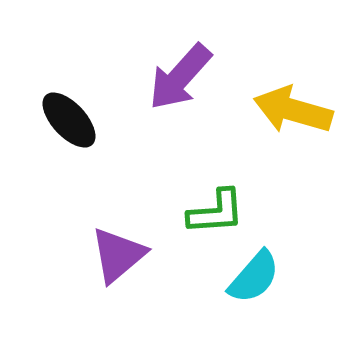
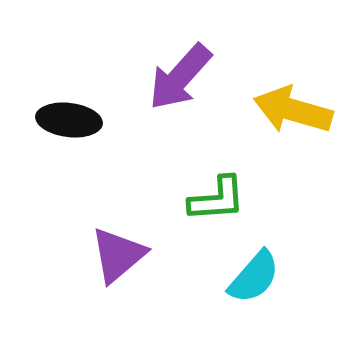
black ellipse: rotated 40 degrees counterclockwise
green L-shape: moved 1 px right, 13 px up
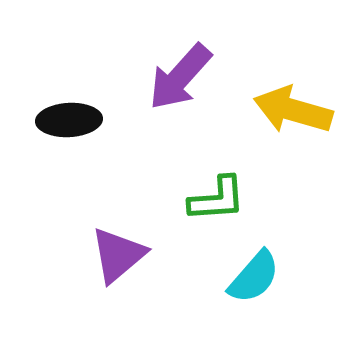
black ellipse: rotated 10 degrees counterclockwise
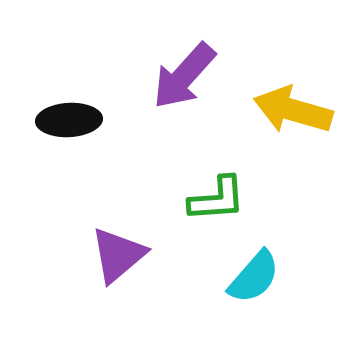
purple arrow: moved 4 px right, 1 px up
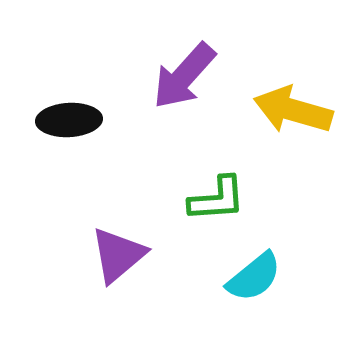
cyan semicircle: rotated 10 degrees clockwise
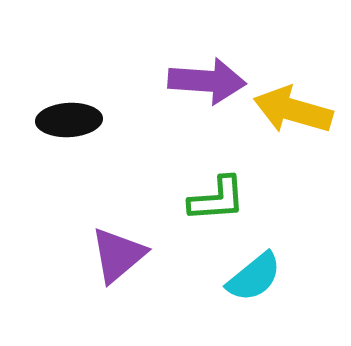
purple arrow: moved 23 px right, 5 px down; rotated 128 degrees counterclockwise
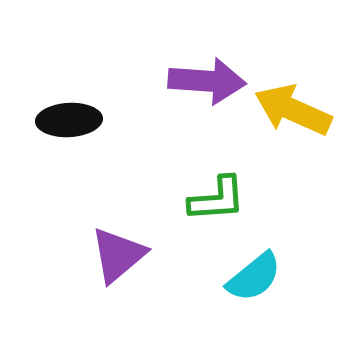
yellow arrow: rotated 8 degrees clockwise
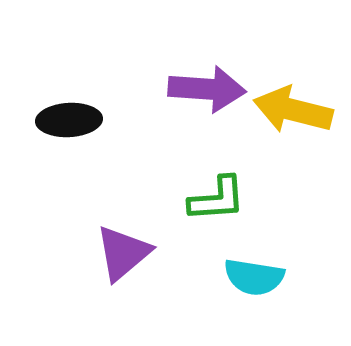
purple arrow: moved 8 px down
yellow arrow: rotated 10 degrees counterclockwise
purple triangle: moved 5 px right, 2 px up
cyan semicircle: rotated 48 degrees clockwise
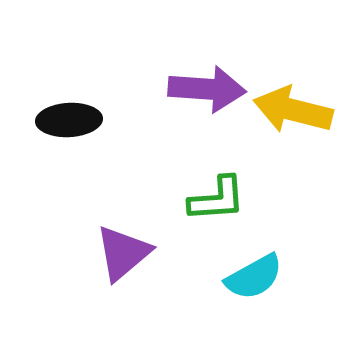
cyan semicircle: rotated 38 degrees counterclockwise
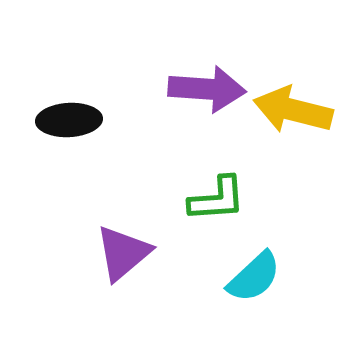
cyan semicircle: rotated 14 degrees counterclockwise
